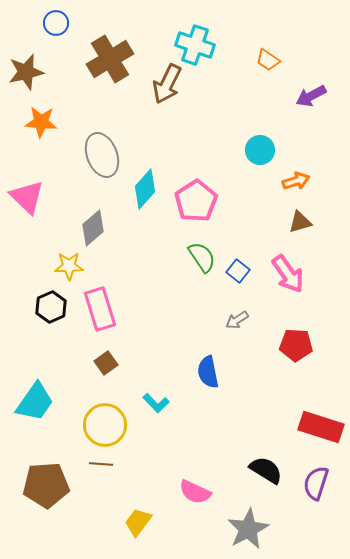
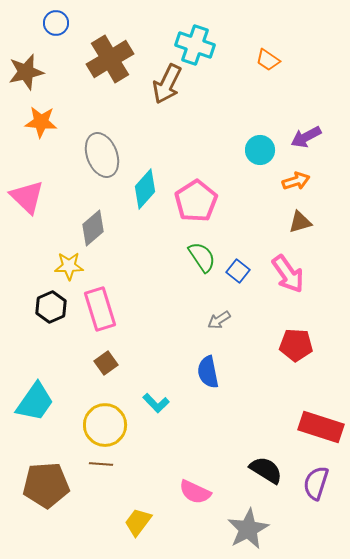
purple arrow: moved 5 px left, 41 px down
gray arrow: moved 18 px left
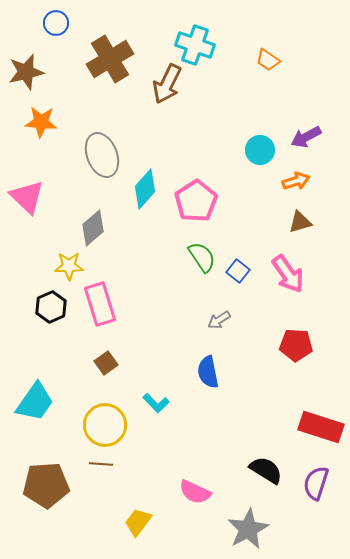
pink rectangle: moved 5 px up
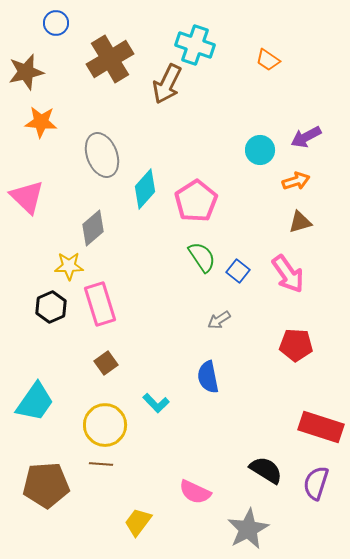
blue semicircle: moved 5 px down
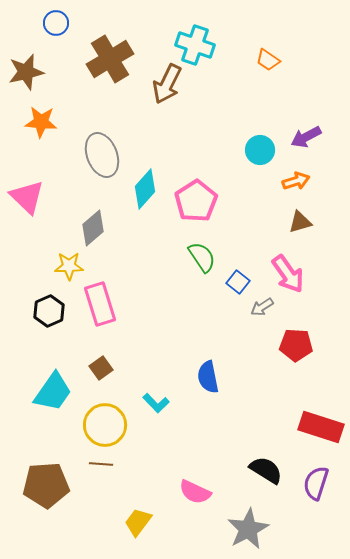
blue square: moved 11 px down
black hexagon: moved 2 px left, 4 px down
gray arrow: moved 43 px right, 13 px up
brown square: moved 5 px left, 5 px down
cyan trapezoid: moved 18 px right, 10 px up
